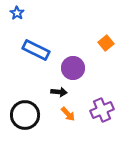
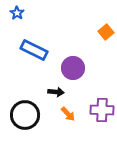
orange square: moved 11 px up
blue rectangle: moved 2 px left
black arrow: moved 3 px left
purple cross: rotated 25 degrees clockwise
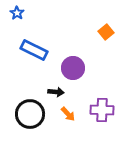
black circle: moved 5 px right, 1 px up
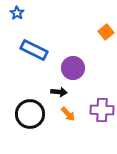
black arrow: moved 3 px right
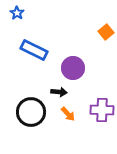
black circle: moved 1 px right, 2 px up
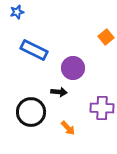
blue star: moved 1 px up; rotated 24 degrees clockwise
orange square: moved 5 px down
purple cross: moved 2 px up
orange arrow: moved 14 px down
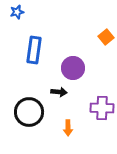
blue rectangle: rotated 72 degrees clockwise
black circle: moved 2 px left
orange arrow: rotated 42 degrees clockwise
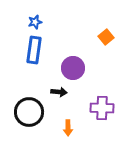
blue star: moved 18 px right, 10 px down
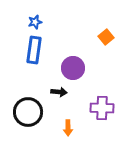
black circle: moved 1 px left
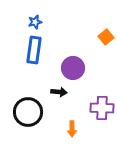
orange arrow: moved 4 px right, 1 px down
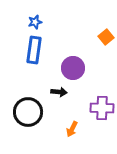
orange arrow: rotated 28 degrees clockwise
